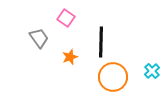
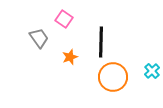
pink square: moved 2 px left, 1 px down
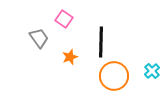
orange circle: moved 1 px right, 1 px up
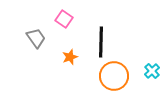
gray trapezoid: moved 3 px left
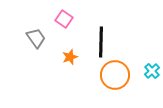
orange circle: moved 1 px right, 1 px up
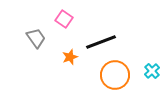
black line: rotated 68 degrees clockwise
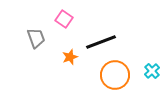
gray trapezoid: rotated 15 degrees clockwise
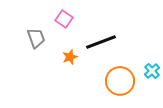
orange circle: moved 5 px right, 6 px down
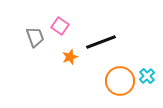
pink square: moved 4 px left, 7 px down
gray trapezoid: moved 1 px left, 1 px up
cyan cross: moved 5 px left, 5 px down
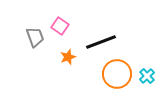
orange star: moved 2 px left
orange circle: moved 3 px left, 7 px up
